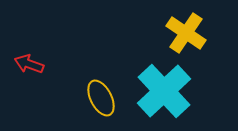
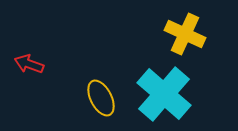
yellow cross: moved 1 px left, 1 px down; rotated 9 degrees counterclockwise
cyan cross: moved 3 px down; rotated 6 degrees counterclockwise
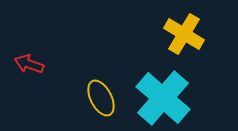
yellow cross: moved 1 px left; rotated 6 degrees clockwise
cyan cross: moved 1 px left, 4 px down
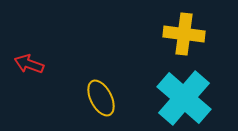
yellow cross: rotated 24 degrees counterclockwise
cyan cross: moved 21 px right
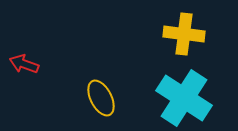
red arrow: moved 5 px left
cyan cross: rotated 8 degrees counterclockwise
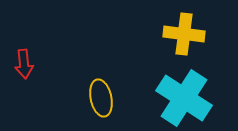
red arrow: rotated 116 degrees counterclockwise
yellow ellipse: rotated 15 degrees clockwise
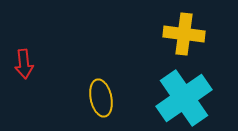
cyan cross: rotated 22 degrees clockwise
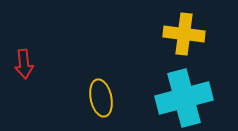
cyan cross: rotated 20 degrees clockwise
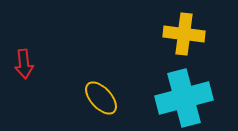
yellow ellipse: rotated 30 degrees counterclockwise
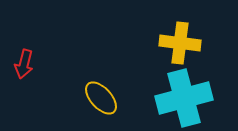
yellow cross: moved 4 px left, 9 px down
red arrow: rotated 20 degrees clockwise
